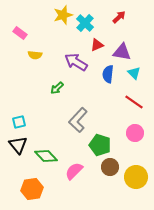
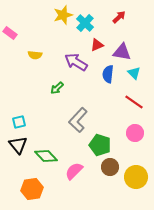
pink rectangle: moved 10 px left
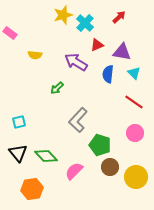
black triangle: moved 8 px down
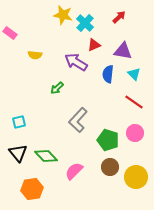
yellow star: rotated 30 degrees clockwise
red triangle: moved 3 px left
purple triangle: moved 1 px right, 1 px up
cyan triangle: moved 1 px down
green pentagon: moved 8 px right, 5 px up
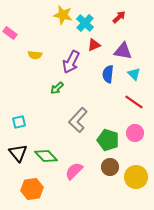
purple arrow: moved 5 px left; rotated 95 degrees counterclockwise
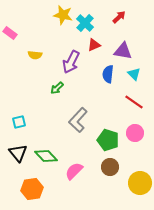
yellow circle: moved 4 px right, 6 px down
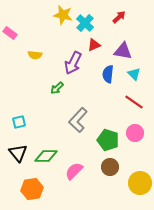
purple arrow: moved 2 px right, 1 px down
green diamond: rotated 45 degrees counterclockwise
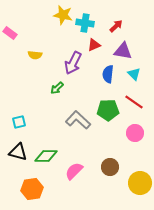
red arrow: moved 3 px left, 9 px down
cyan cross: rotated 36 degrees counterclockwise
gray L-shape: rotated 90 degrees clockwise
green pentagon: moved 30 px up; rotated 20 degrees counterclockwise
black triangle: moved 1 px up; rotated 36 degrees counterclockwise
